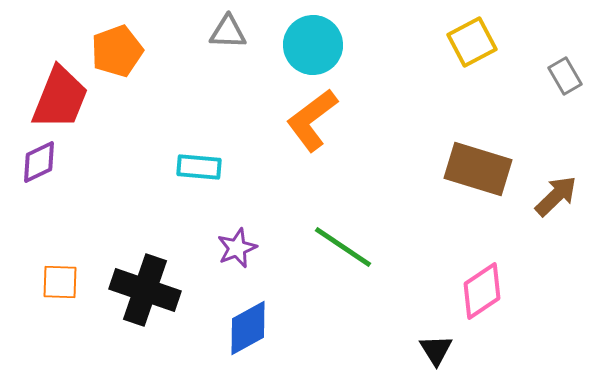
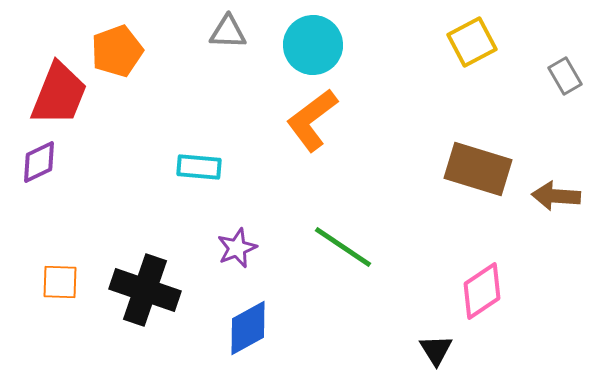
red trapezoid: moved 1 px left, 4 px up
brown arrow: rotated 132 degrees counterclockwise
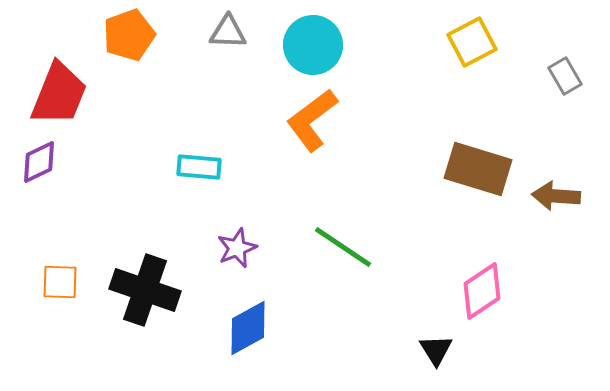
orange pentagon: moved 12 px right, 16 px up
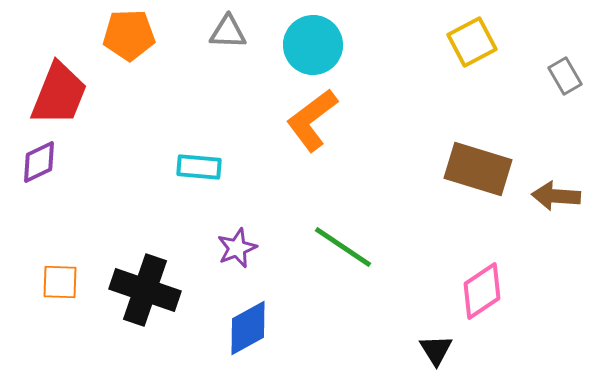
orange pentagon: rotated 18 degrees clockwise
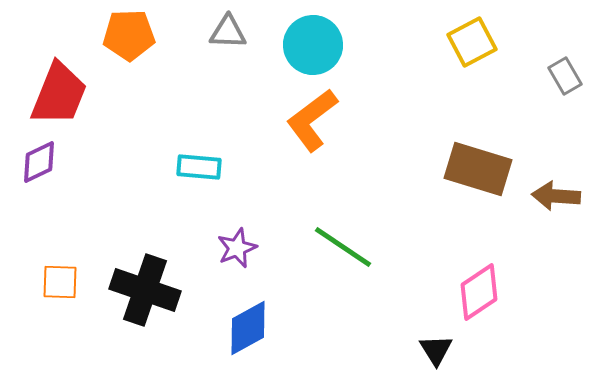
pink diamond: moved 3 px left, 1 px down
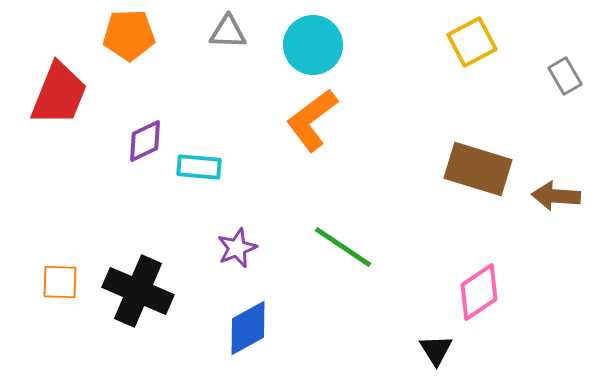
purple diamond: moved 106 px right, 21 px up
black cross: moved 7 px left, 1 px down; rotated 4 degrees clockwise
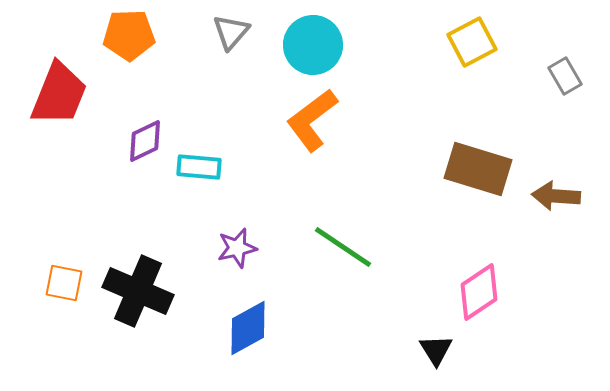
gray triangle: moved 3 px right; rotated 51 degrees counterclockwise
purple star: rotated 9 degrees clockwise
orange square: moved 4 px right, 1 px down; rotated 9 degrees clockwise
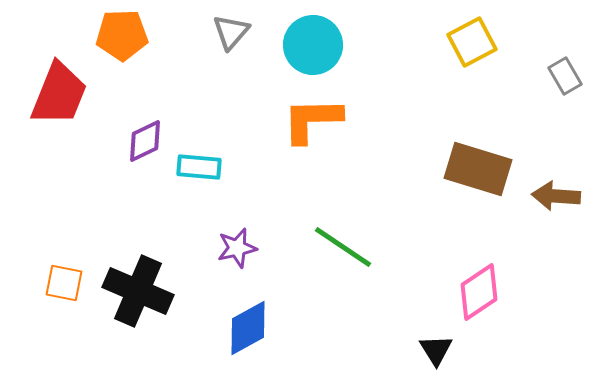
orange pentagon: moved 7 px left
orange L-shape: rotated 36 degrees clockwise
